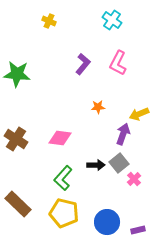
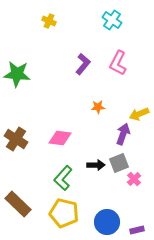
gray square: rotated 18 degrees clockwise
purple rectangle: moved 1 px left
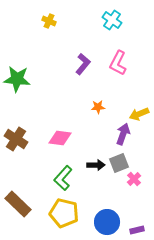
green star: moved 5 px down
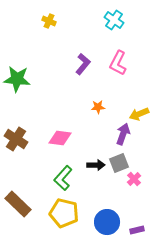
cyan cross: moved 2 px right
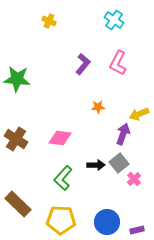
gray square: rotated 18 degrees counterclockwise
yellow pentagon: moved 3 px left, 7 px down; rotated 12 degrees counterclockwise
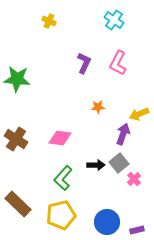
purple L-shape: moved 1 px right, 1 px up; rotated 15 degrees counterclockwise
yellow pentagon: moved 5 px up; rotated 16 degrees counterclockwise
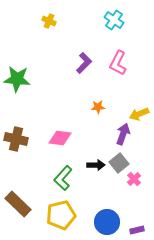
purple L-shape: rotated 20 degrees clockwise
brown cross: rotated 20 degrees counterclockwise
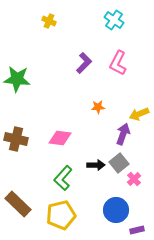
blue circle: moved 9 px right, 12 px up
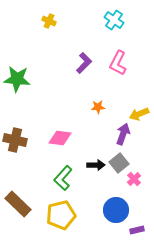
brown cross: moved 1 px left, 1 px down
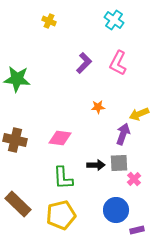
gray square: rotated 36 degrees clockwise
green L-shape: rotated 45 degrees counterclockwise
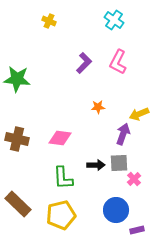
pink L-shape: moved 1 px up
brown cross: moved 2 px right, 1 px up
